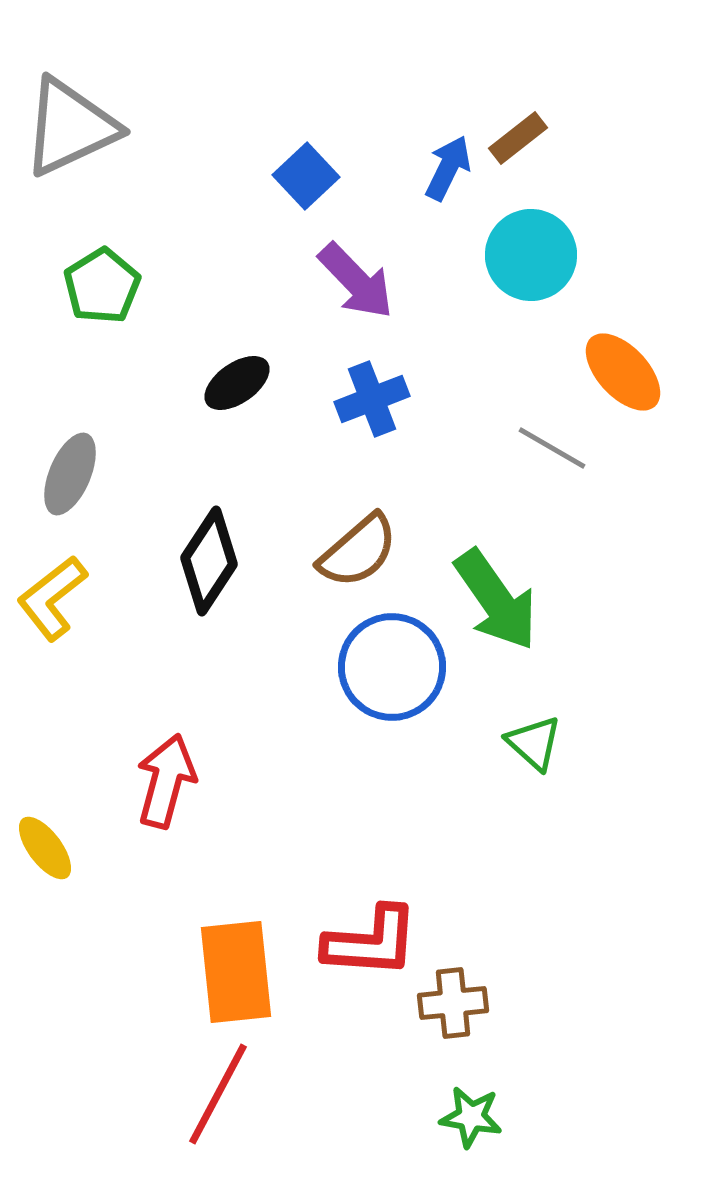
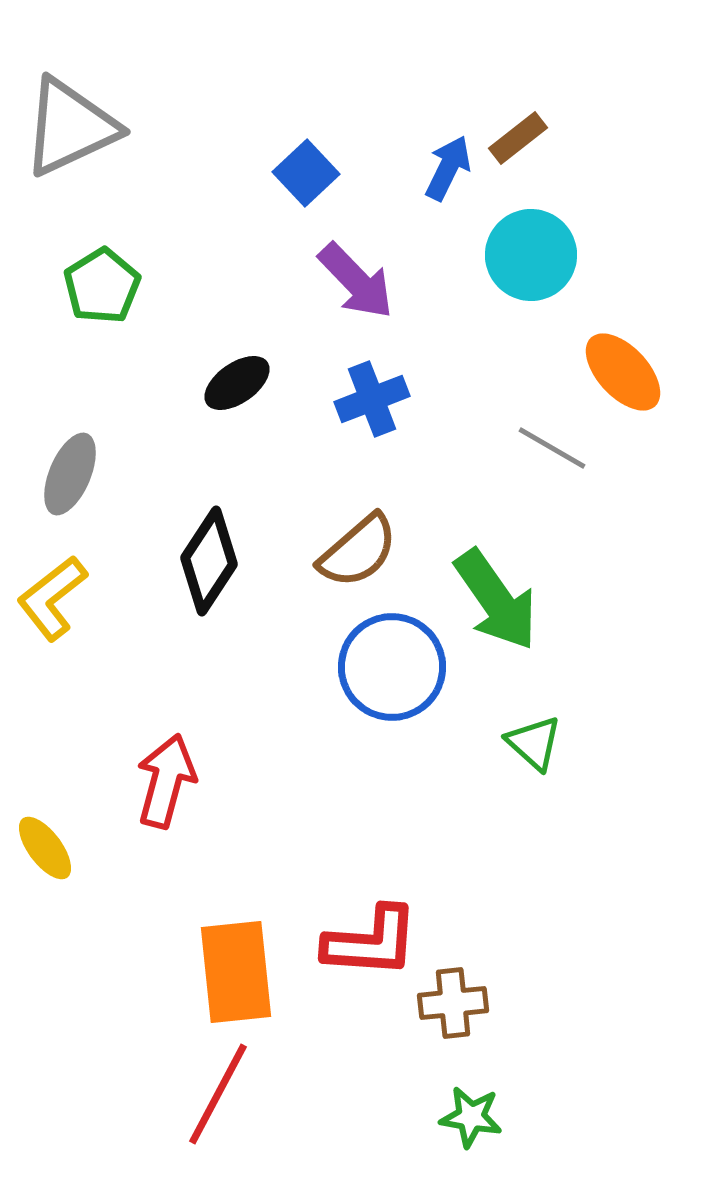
blue square: moved 3 px up
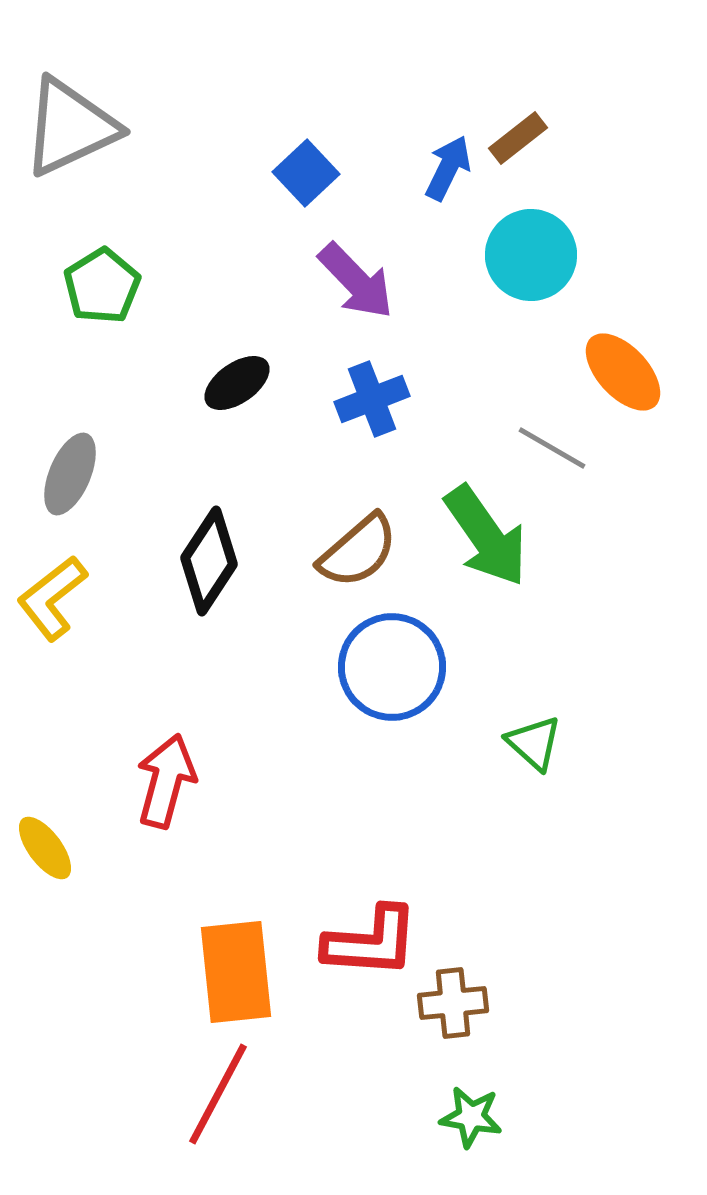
green arrow: moved 10 px left, 64 px up
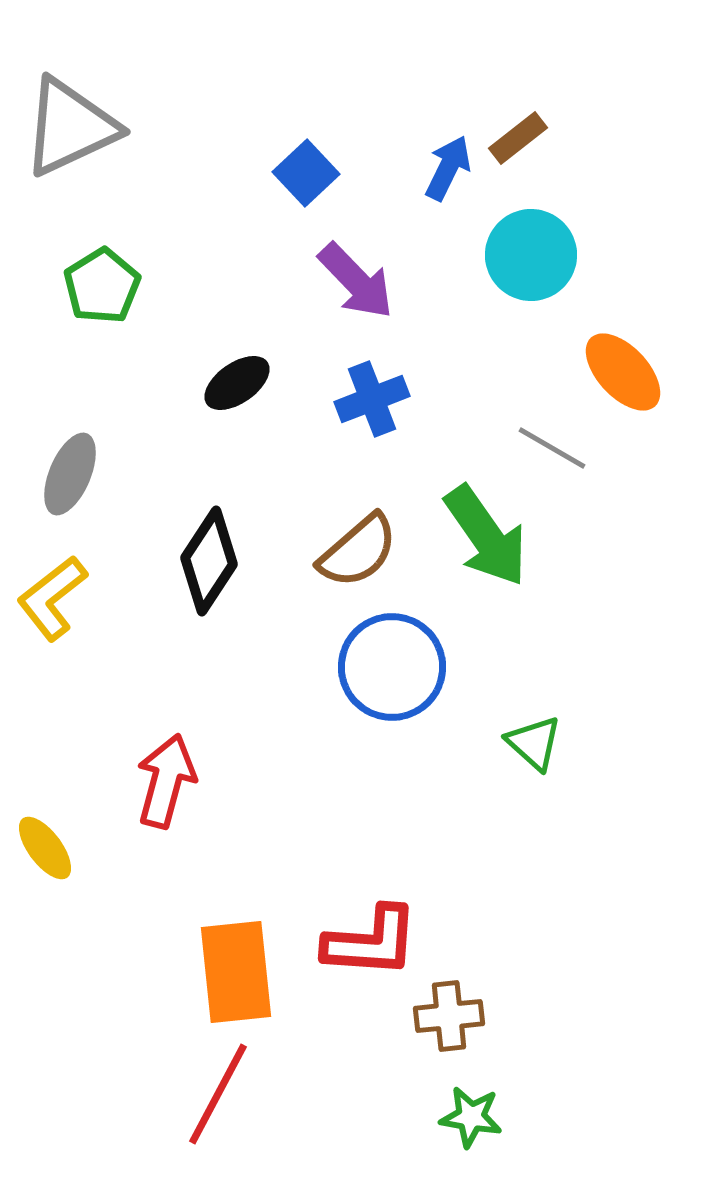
brown cross: moved 4 px left, 13 px down
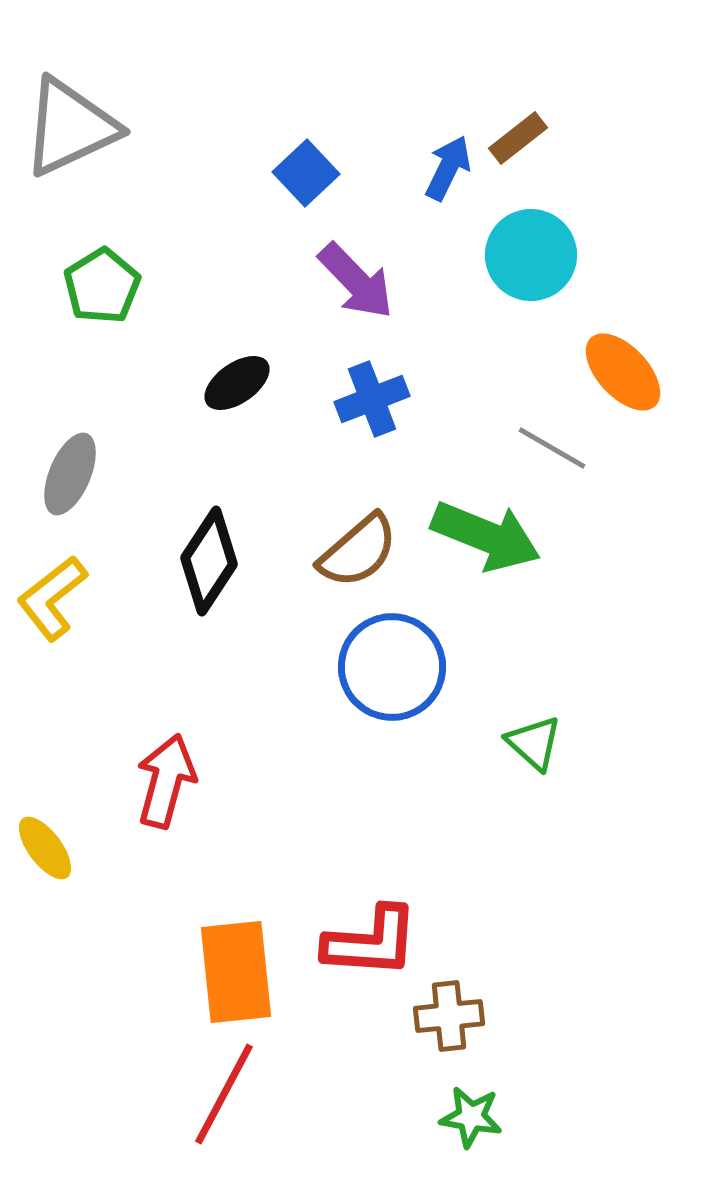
green arrow: rotated 33 degrees counterclockwise
red line: moved 6 px right
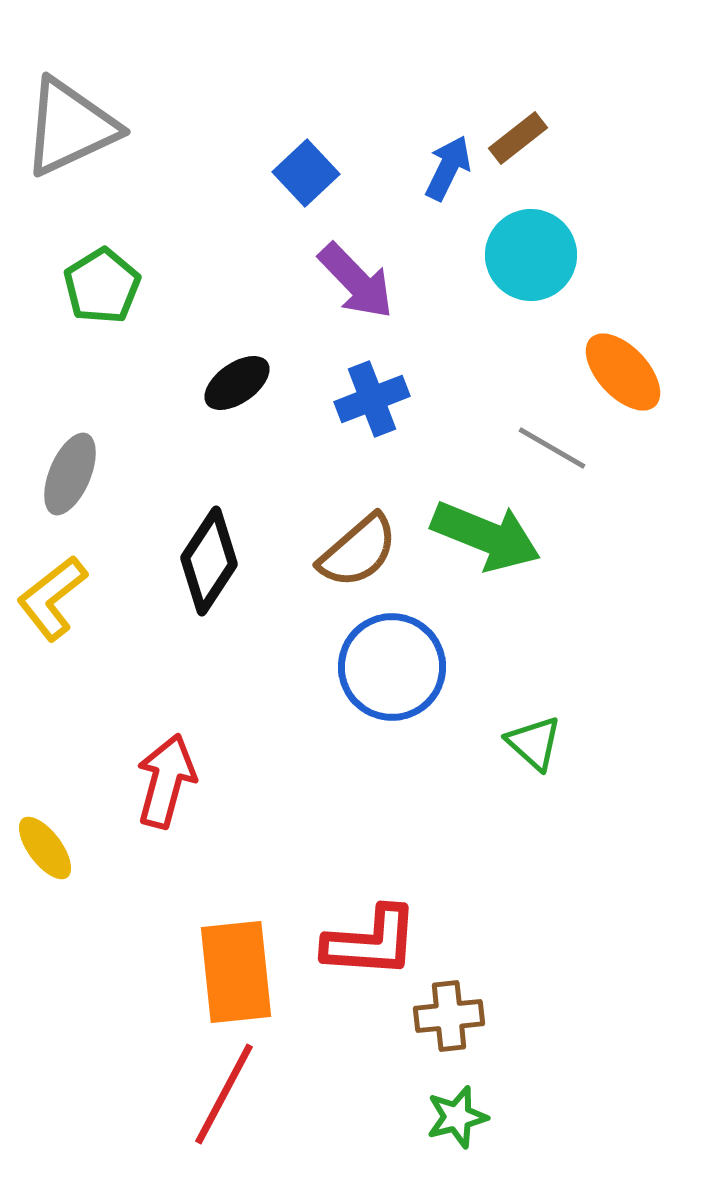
green star: moved 14 px left; rotated 24 degrees counterclockwise
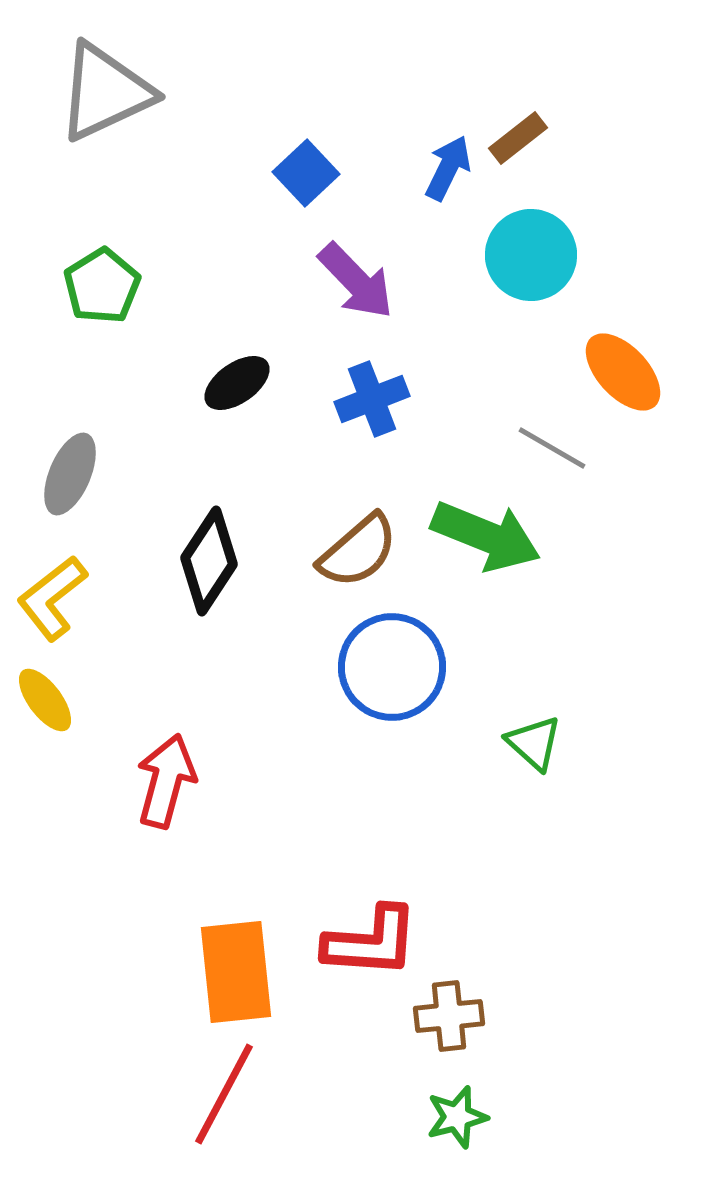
gray triangle: moved 35 px right, 35 px up
yellow ellipse: moved 148 px up
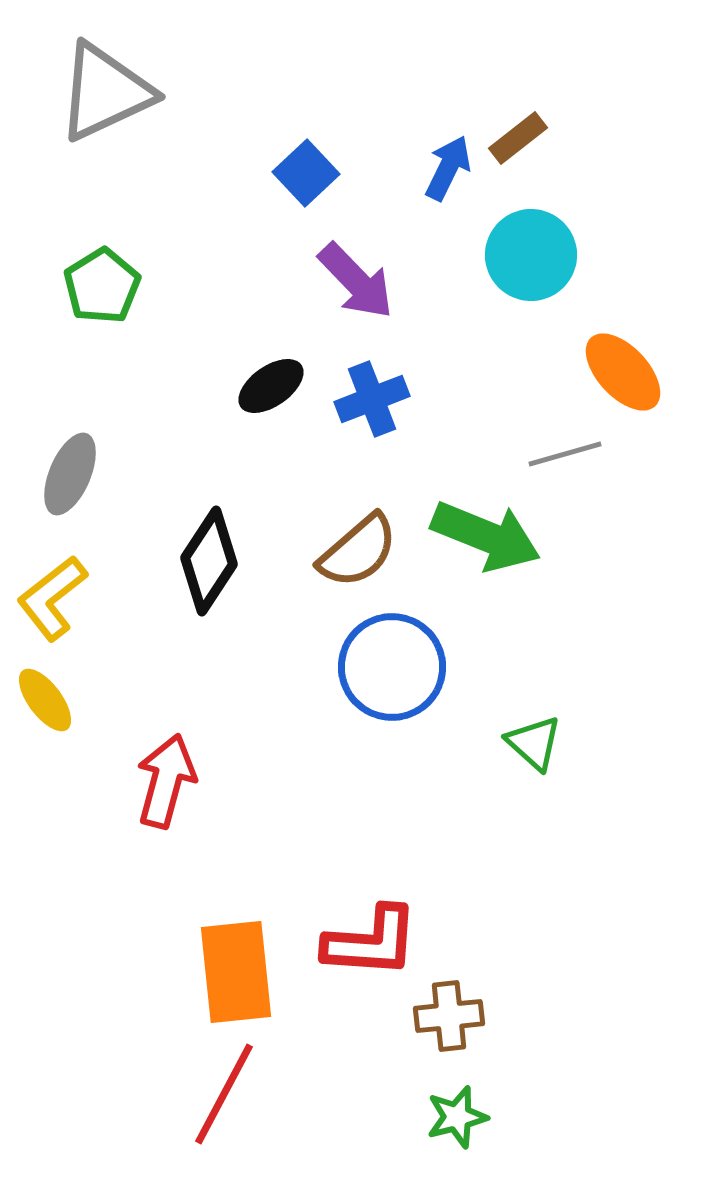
black ellipse: moved 34 px right, 3 px down
gray line: moved 13 px right, 6 px down; rotated 46 degrees counterclockwise
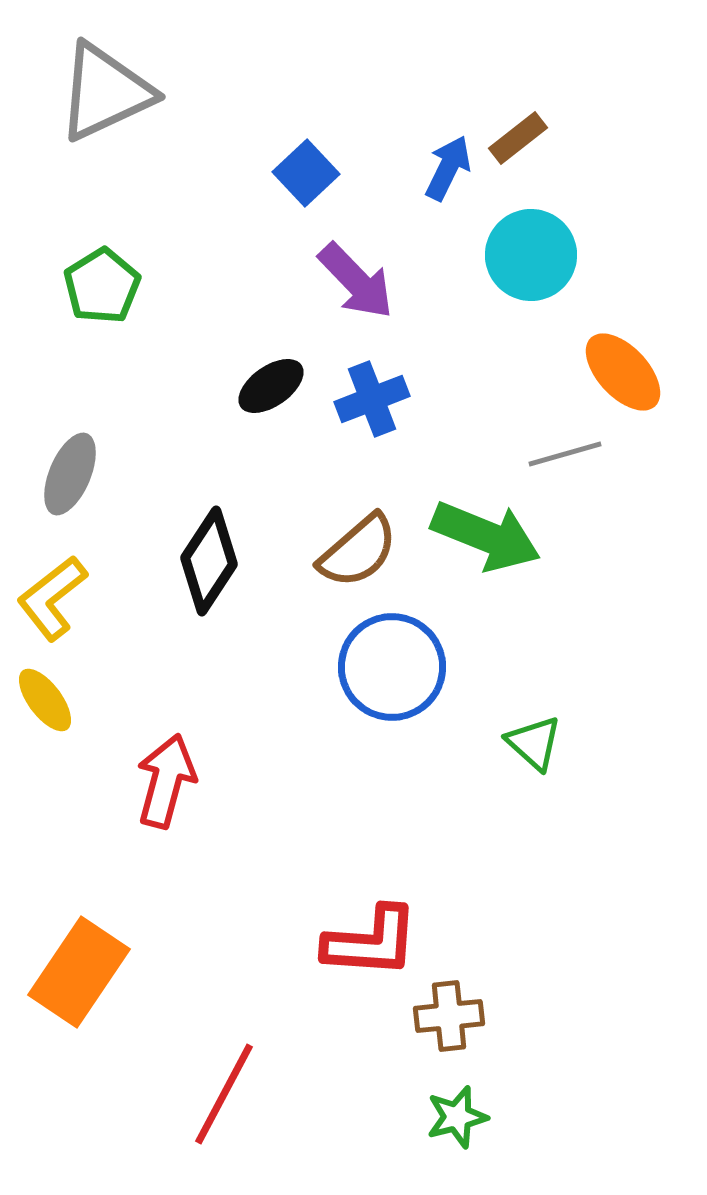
orange rectangle: moved 157 px left; rotated 40 degrees clockwise
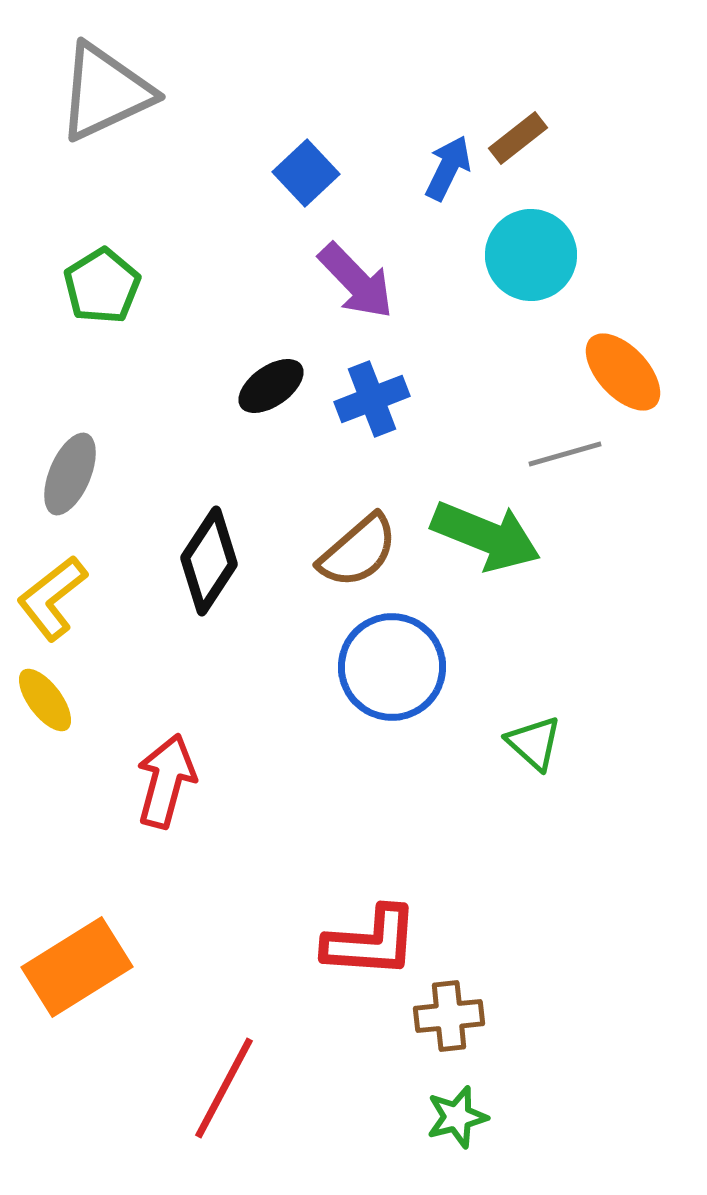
orange rectangle: moved 2 px left, 5 px up; rotated 24 degrees clockwise
red line: moved 6 px up
